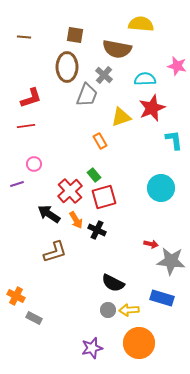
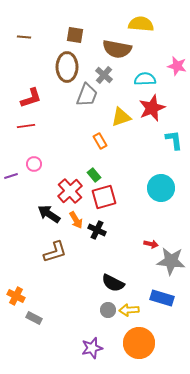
purple line: moved 6 px left, 8 px up
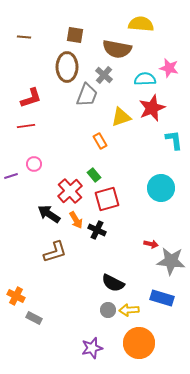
pink star: moved 8 px left, 2 px down
red square: moved 3 px right, 2 px down
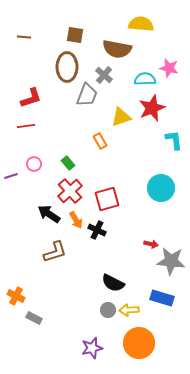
green rectangle: moved 26 px left, 12 px up
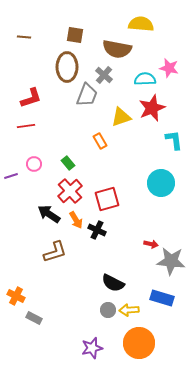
cyan circle: moved 5 px up
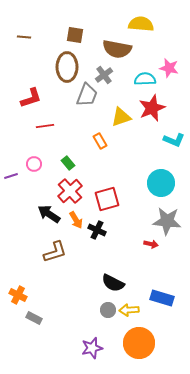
gray cross: rotated 12 degrees clockwise
red line: moved 19 px right
cyan L-shape: rotated 120 degrees clockwise
gray star: moved 4 px left, 40 px up
orange cross: moved 2 px right, 1 px up
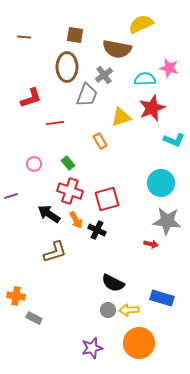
yellow semicircle: rotated 30 degrees counterclockwise
red line: moved 10 px right, 3 px up
purple line: moved 20 px down
red cross: rotated 30 degrees counterclockwise
orange cross: moved 2 px left, 1 px down; rotated 18 degrees counterclockwise
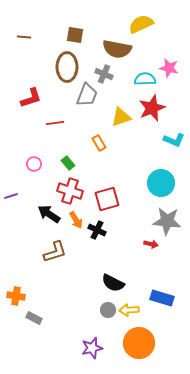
gray cross: moved 1 px up; rotated 30 degrees counterclockwise
orange rectangle: moved 1 px left, 2 px down
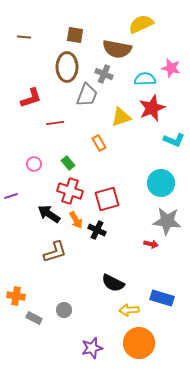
pink star: moved 2 px right
gray circle: moved 44 px left
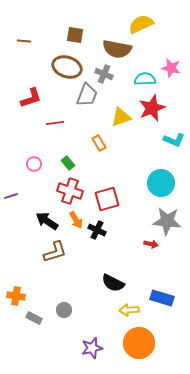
brown line: moved 4 px down
brown ellipse: rotated 72 degrees counterclockwise
black arrow: moved 2 px left, 7 px down
